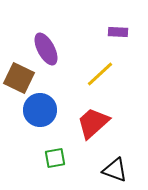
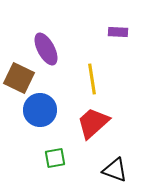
yellow line: moved 8 px left, 5 px down; rotated 56 degrees counterclockwise
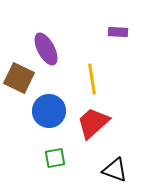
blue circle: moved 9 px right, 1 px down
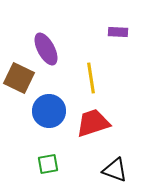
yellow line: moved 1 px left, 1 px up
red trapezoid: rotated 24 degrees clockwise
green square: moved 7 px left, 6 px down
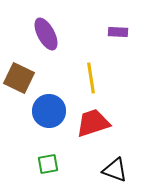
purple ellipse: moved 15 px up
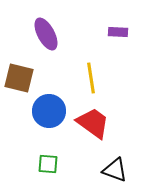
brown square: rotated 12 degrees counterclockwise
red trapezoid: rotated 54 degrees clockwise
green square: rotated 15 degrees clockwise
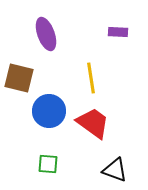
purple ellipse: rotated 8 degrees clockwise
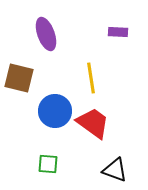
blue circle: moved 6 px right
